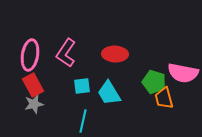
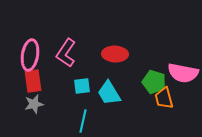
red rectangle: moved 4 px up; rotated 20 degrees clockwise
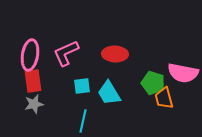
pink L-shape: rotated 32 degrees clockwise
green pentagon: moved 1 px left, 1 px down
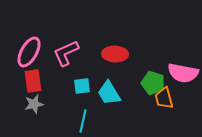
pink ellipse: moved 1 px left, 3 px up; rotated 20 degrees clockwise
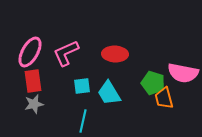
pink ellipse: moved 1 px right
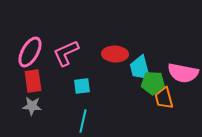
green pentagon: rotated 15 degrees counterclockwise
cyan trapezoid: moved 31 px right, 25 px up; rotated 16 degrees clockwise
gray star: moved 2 px left, 2 px down; rotated 18 degrees clockwise
